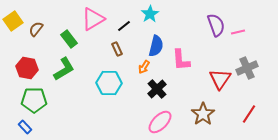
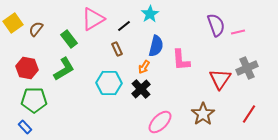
yellow square: moved 2 px down
black cross: moved 16 px left
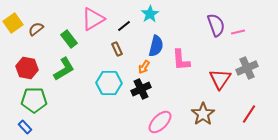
brown semicircle: rotated 14 degrees clockwise
black cross: rotated 18 degrees clockwise
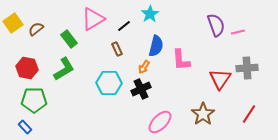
gray cross: rotated 20 degrees clockwise
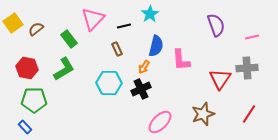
pink triangle: rotated 15 degrees counterclockwise
black line: rotated 24 degrees clockwise
pink line: moved 14 px right, 5 px down
brown star: rotated 15 degrees clockwise
